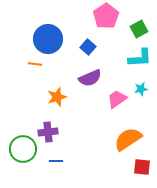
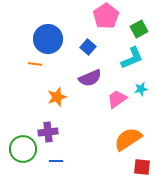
cyan L-shape: moved 8 px left; rotated 20 degrees counterclockwise
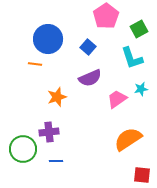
cyan L-shape: rotated 95 degrees clockwise
purple cross: moved 1 px right
red square: moved 8 px down
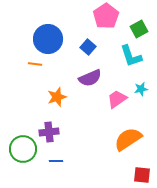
cyan L-shape: moved 1 px left, 2 px up
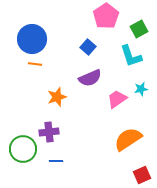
blue circle: moved 16 px left
red square: rotated 30 degrees counterclockwise
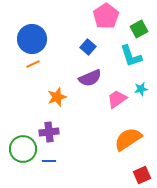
orange line: moved 2 px left; rotated 32 degrees counterclockwise
blue line: moved 7 px left
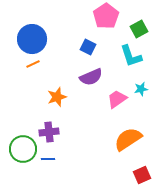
blue square: rotated 14 degrees counterclockwise
purple semicircle: moved 1 px right, 1 px up
blue line: moved 1 px left, 2 px up
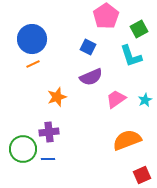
cyan star: moved 4 px right, 11 px down; rotated 16 degrees counterclockwise
pink trapezoid: moved 1 px left
orange semicircle: moved 1 px left, 1 px down; rotated 12 degrees clockwise
